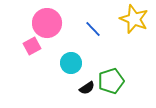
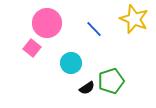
blue line: moved 1 px right
pink square: moved 2 px down; rotated 24 degrees counterclockwise
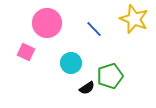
pink square: moved 6 px left, 4 px down; rotated 12 degrees counterclockwise
green pentagon: moved 1 px left, 5 px up
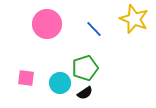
pink circle: moved 1 px down
pink square: moved 26 px down; rotated 18 degrees counterclockwise
cyan circle: moved 11 px left, 20 px down
green pentagon: moved 25 px left, 8 px up
black semicircle: moved 2 px left, 5 px down
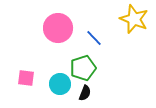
pink circle: moved 11 px right, 4 px down
blue line: moved 9 px down
green pentagon: moved 2 px left
cyan circle: moved 1 px down
black semicircle: rotated 35 degrees counterclockwise
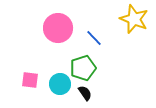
pink square: moved 4 px right, 2 px down
black semicircle: rotated 56 degrees counterclockwise
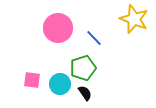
pink square: moved 2 px right
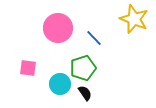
pink square: moved 4 px left, 12 px up
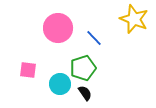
pink square: moved 2 px down
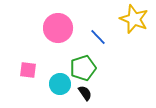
blue line: moved 4 px right, 1 px up
